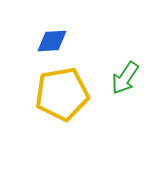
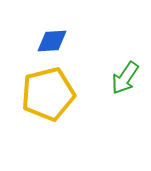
yellow pentagon: moved 14 px left; rotated 4 degrees counterclockwise
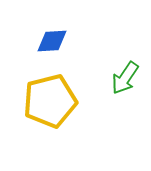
yellow pentagon: moved 2 px right, 7 px down
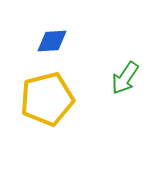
yellow pentagon: moved 3 px left, 2 px up
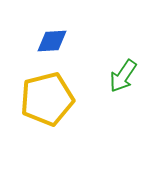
green arrow: moved 2 px left, 2 px up
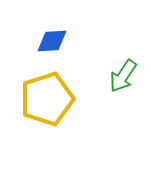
yellow pentagon: rotated 4 degrees counterclockwise
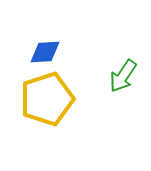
blue diamond: moved 7 px left, 11 px down
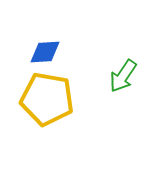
yellow pentagon: rotated 28 degrees clockwise
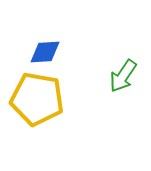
yellow pentagon: moved 10 px left
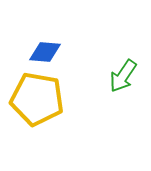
blue diamond: rotated 8 degrees clockwise
